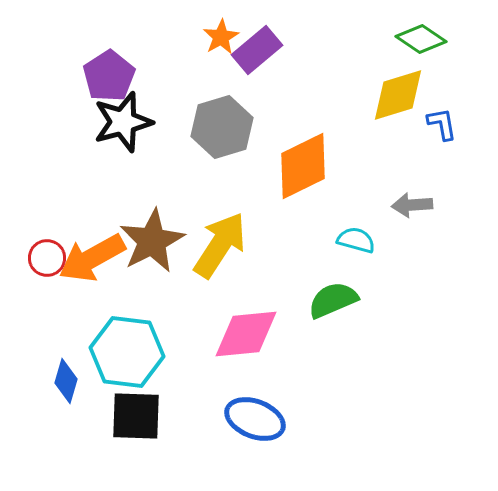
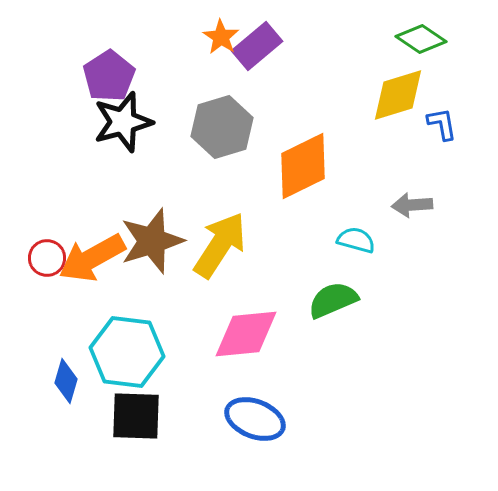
orange star: rotated 9 degrees counterclockwise
purple rectangle: moved 4 px up
brown star: rotated 10 degrees clockwise
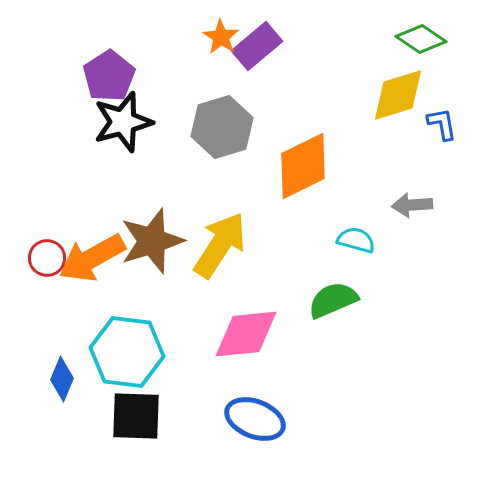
blue diamond: moved 4 px left, 2 px up; rotated 6 degrees clockwise
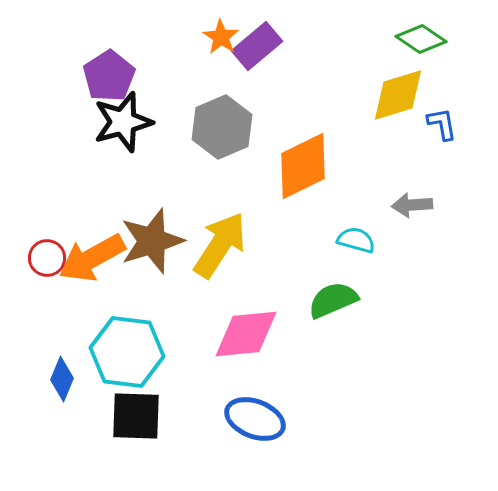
gray hexagon: rotated 6 degrees counterclockwise
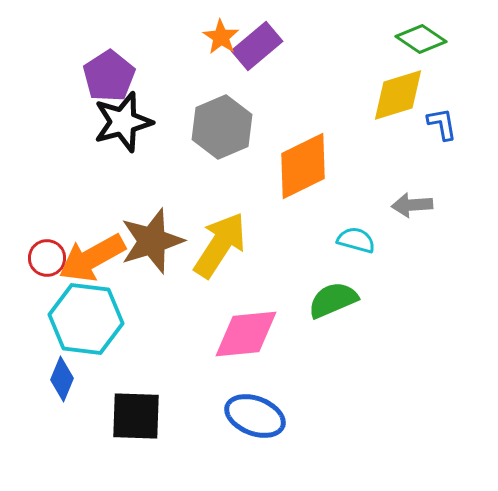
cyan hexagon: moved 41 px left, 33 px up
blue ellipse: moved 3 px up
